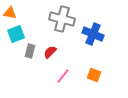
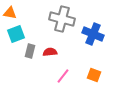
red semicircle: rotated 40 degrees clockwise
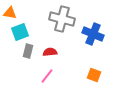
cyan square: moved 4 px right, 2 px up
gray rectangle: moved 2 px left
pink line: moved 16 px left
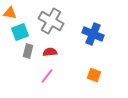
gray cross: moved 11 px left, 2 px down; rotated 15 degrees clockwise
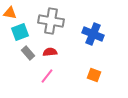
gray cross: rotated 20 degrees counterclockwise
gray rectangle: moved 2 px down; rotated 56 degrees counterclockwise
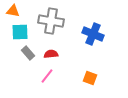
orange triangle: moved 3 px right, 2 px up
cyan square: rotated 18 degrees clockwise
red semicircle: moved 1 px right, 2 px down
orange square: moved 4 px left, 3 px down
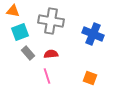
cyan square: rotated 18 degrees counterclockwise
pink line: rotated 56 degrees counterclockwise
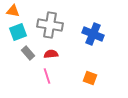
gray cross: moved 1 px left, 4 px down
cyan square: moved 2 px left
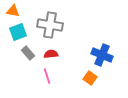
blue cross: moved 9 px right, 21 px down
orange square: rotated 16 degrees clockwise
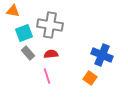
cyan square: moved 6 px right, 1 px down
